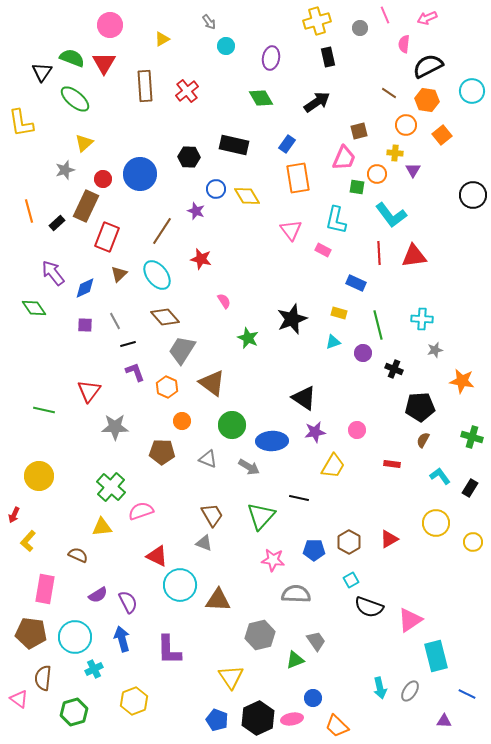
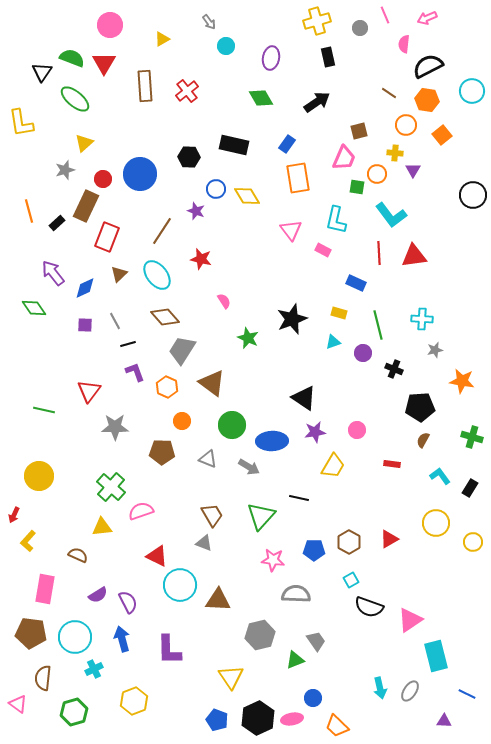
pink triangle at (19, 699): moved 1 px left, 5 px down
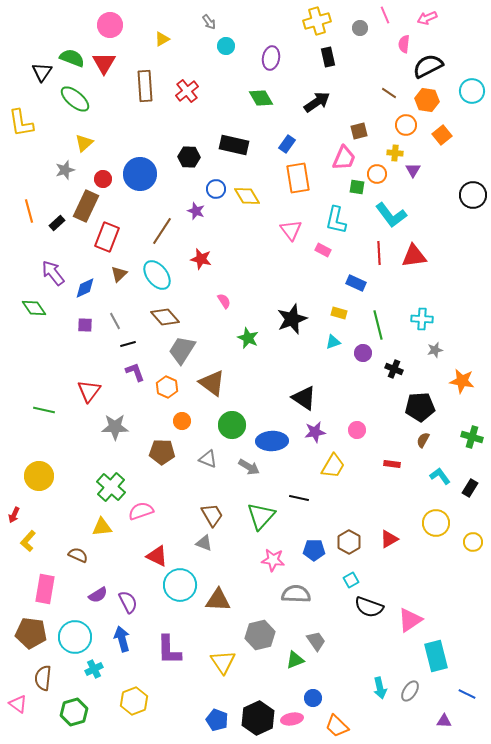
yellow triangle at (231, 677): moved 8 px left, 15 px up
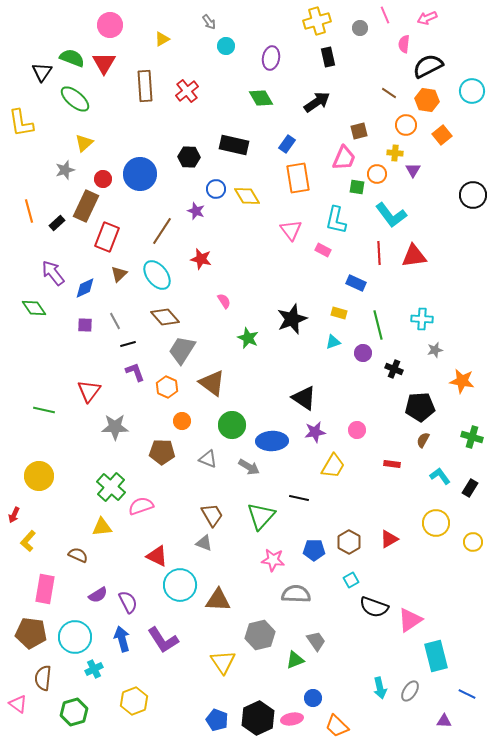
pink semicircle at (141, 511): moved 5 px up
black semicircle at (369, 607): moved 5 px right
purple L-shape at (169, 650): moved 6 px left, 10 px up; rotated 32 degrees counterclockwise
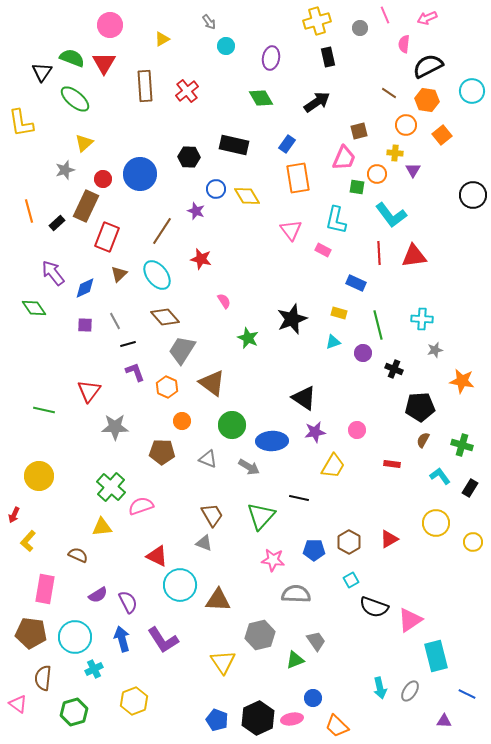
green cross at (472, 437): moved 10 px left, 8 px down
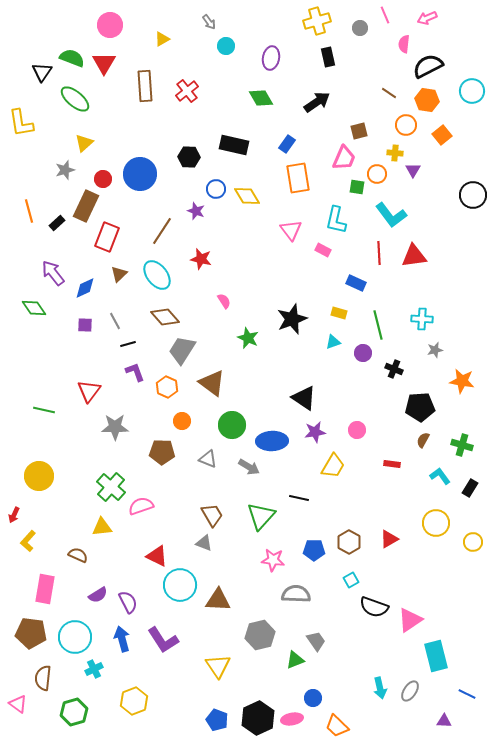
yellow triangle at (223, 662): moved 5 px left, 4 px down
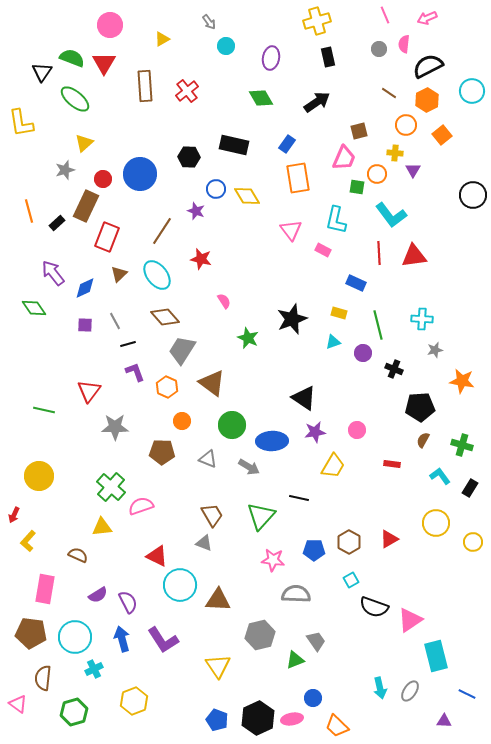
gray circle at (360, 28): moved 19 px right, 21 px down
orange hexagon at (427, 100): rotated 25 degrees clockwise
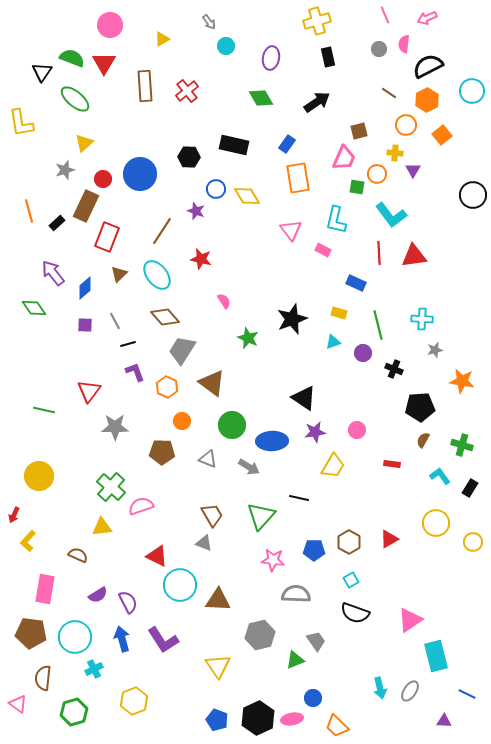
blue diamond at (85, 288): rotated 15 degrees counterclockwise
black semicircle at (374, 607): moved 19 px left, 6 px down
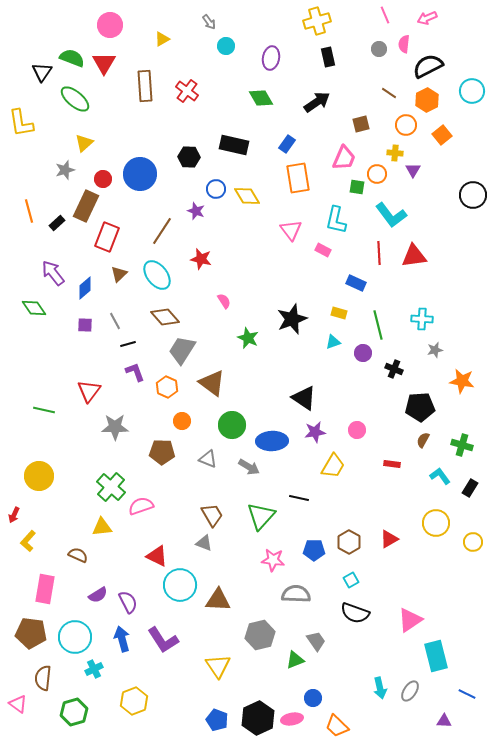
red cross at (187, 91): rotated 15 degrees counterclockwise
brown square at (359, 131): moved 2 px right, 7 px up
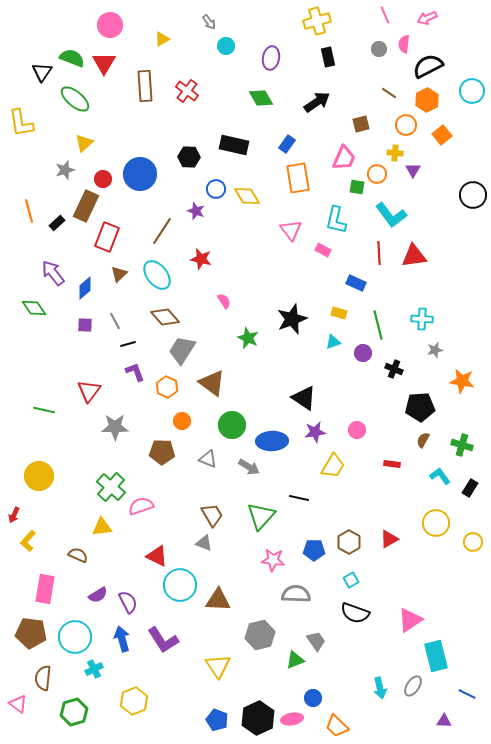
gray ellipse at (410, 691): moved 3 px right, 5 px up
